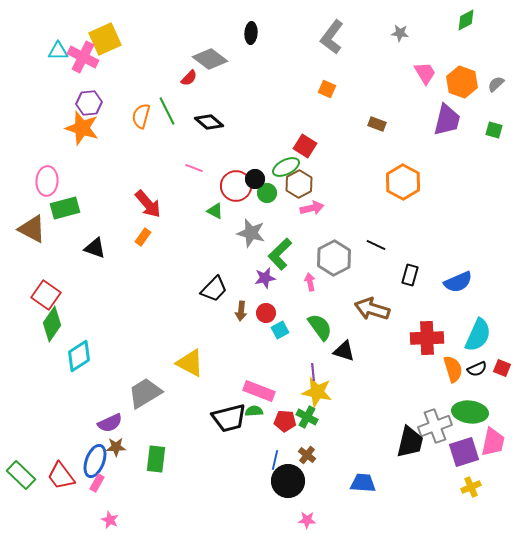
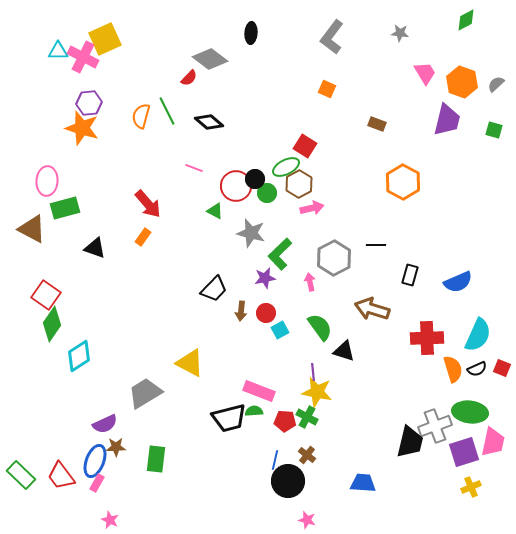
black line at (376, 245): rotated 24 degrees counterclockwise
purple semicircle at (110, 423): moved 5 px left, 1 px down
pink star at (307, 520): rotated 12 degrees clockwise
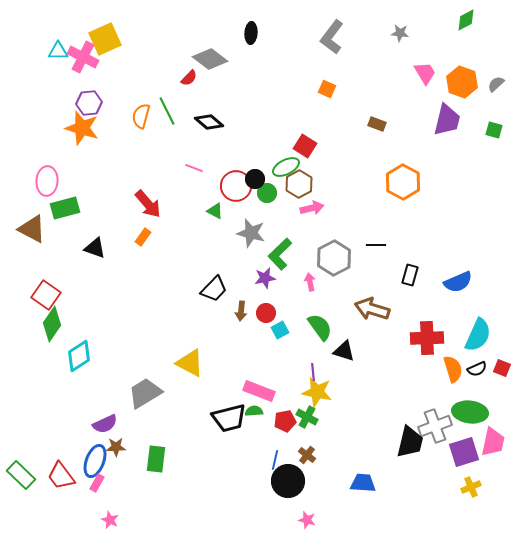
red pentagon at (285, 421): rotated 15 degrees counterclockwise
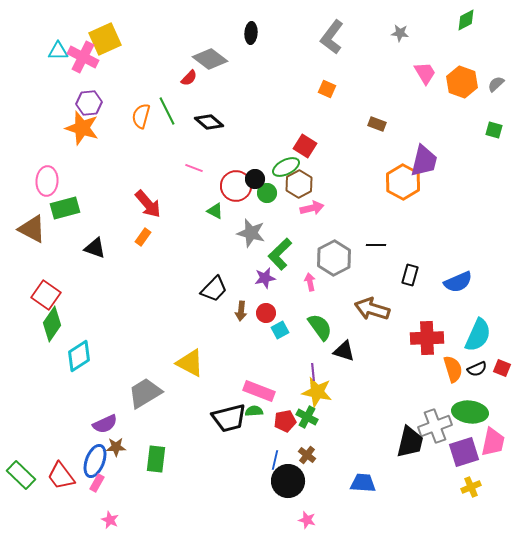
purple trapezoid at (447, 120): moved 23 px left, 41 px down
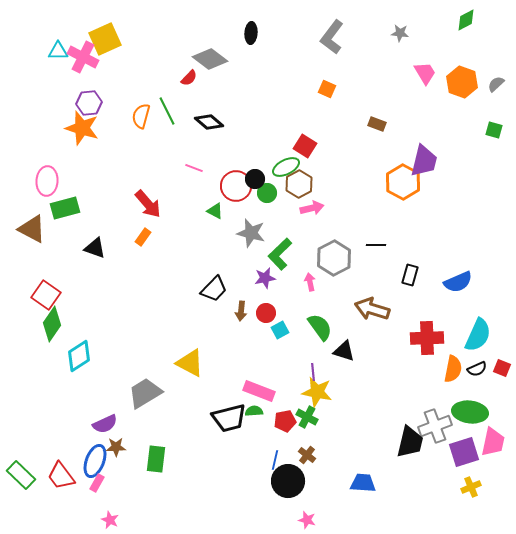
orange semicircle at (453, 369): rotated 28 degrees clockwise
